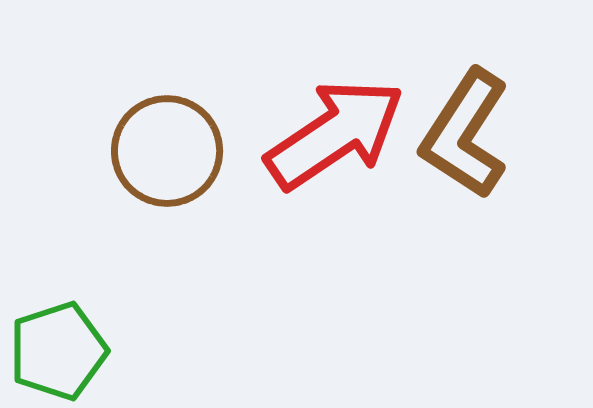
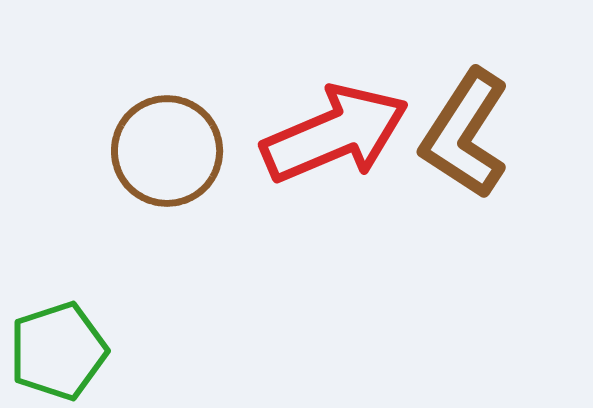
red arrow: rotated 11 degrees clockwise
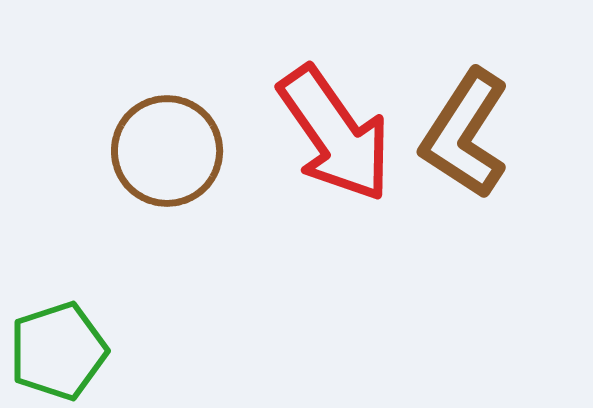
red arrow: rotated 78 degrees clockwise
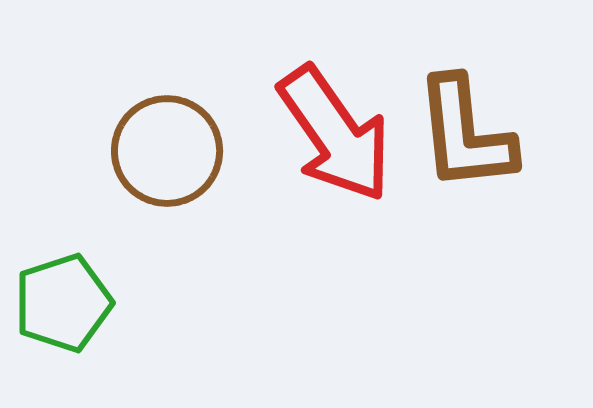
brown L-shape: rotated 39 degrees counterclockwise
green pentagon: moved 5 px right, 48 px up
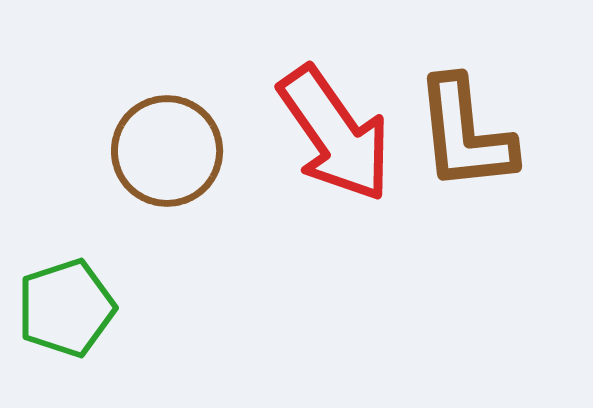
green pentagon: moved 3 px right, 5 px down
